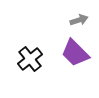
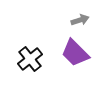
gray arrow: moved 1 px right
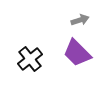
purple trapezoid: moved 2 px right
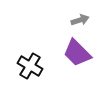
black cross: moved 7 px down; rotated 20 degrees counterclockwise
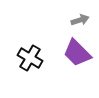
black cross: moved 8 px up
